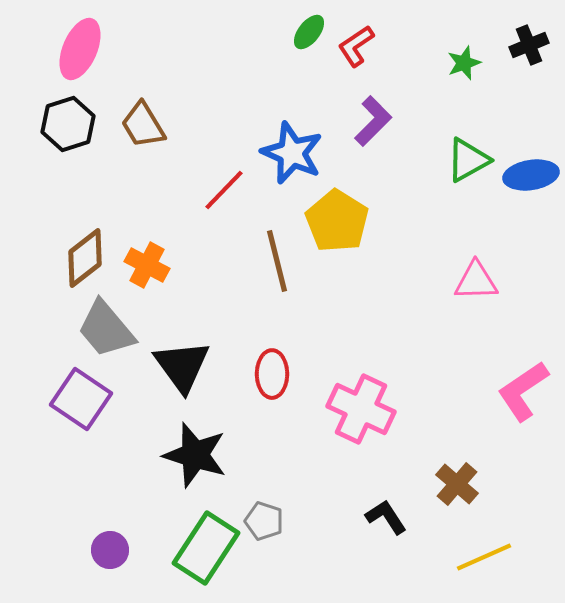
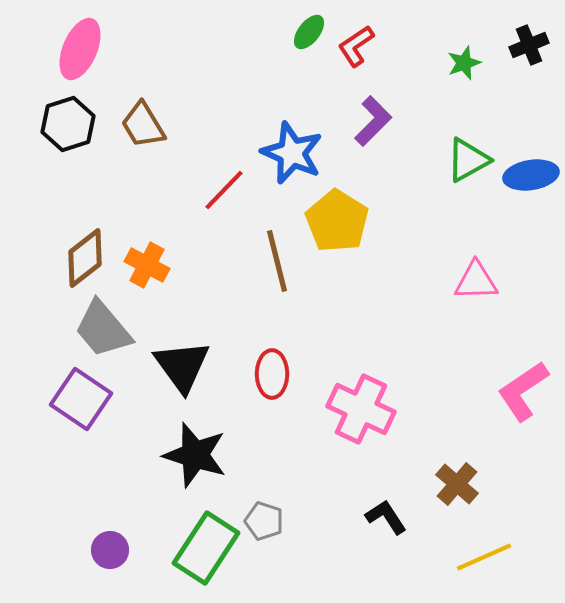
gray trapezoid: moved 3 px left
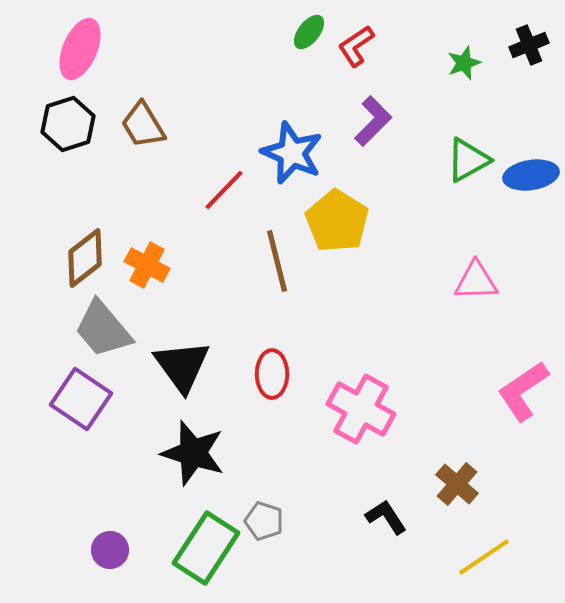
pink cross: rotated 4 degrees clockwise
black star: moved 2 px left, 2 px up
yellow line: rotated 10 degrees counterclockwise
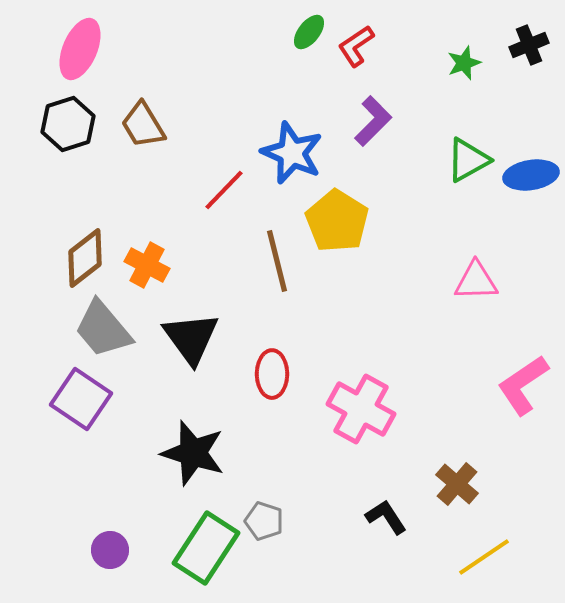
black triangle: moved 9 px right, 28 px up
pink L-shape: moved 6 px up
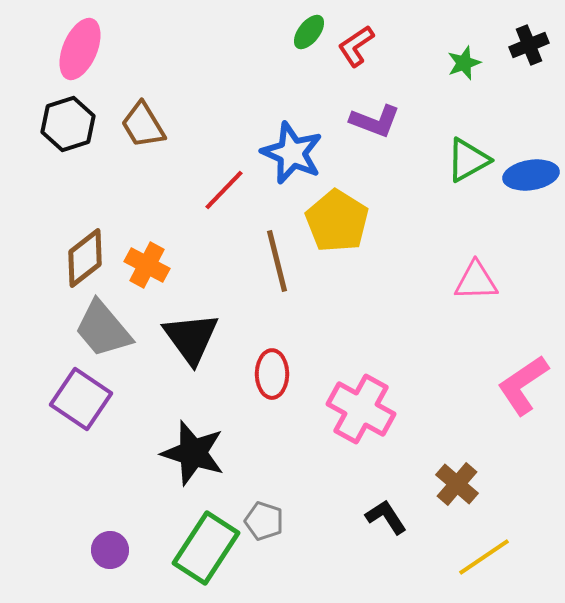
purple L-shape: moved 2 px right; rotated 66 degrees clockwise
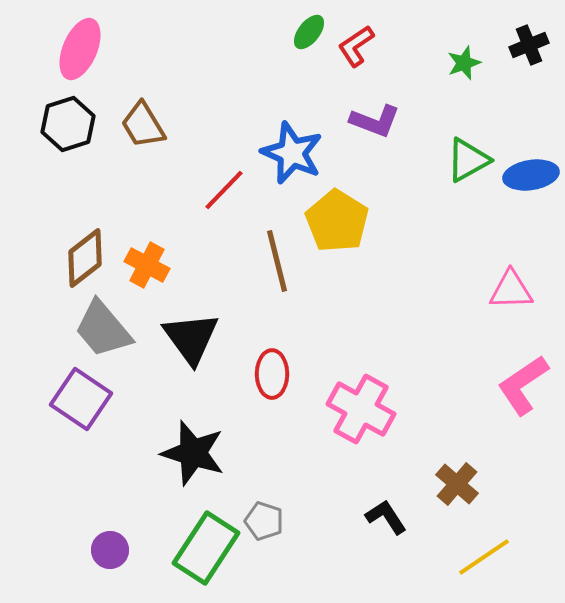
pink triangle: moved 35 px right, 9 px down
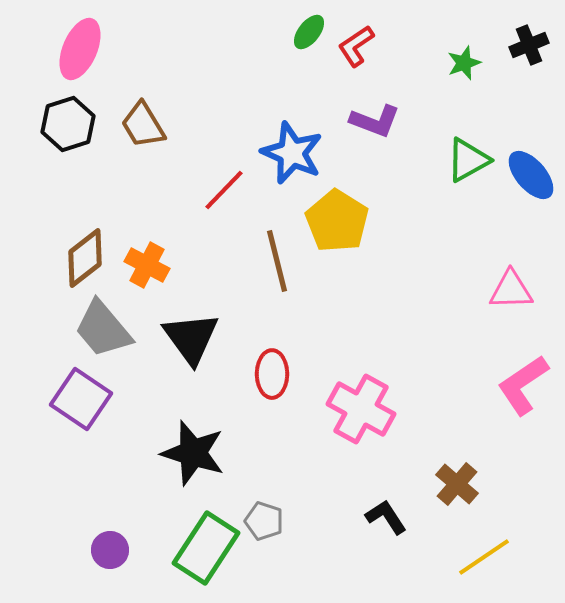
blue ellipse: rotated 58 degrees clockwise
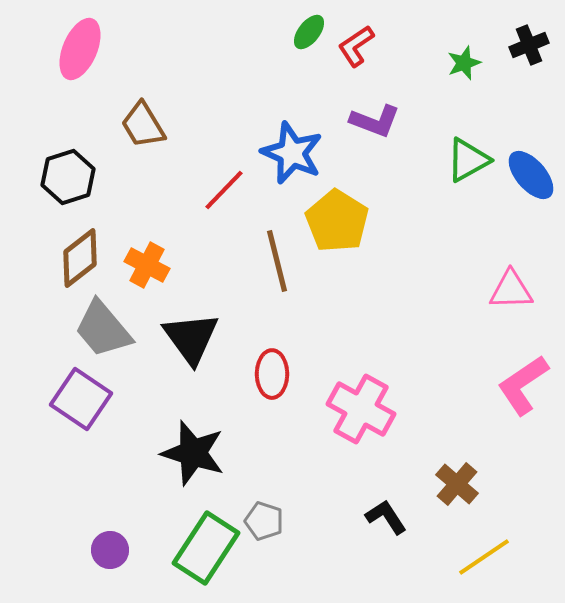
black hexagon: moved 53 px down
brown diamond: moved 5 px left
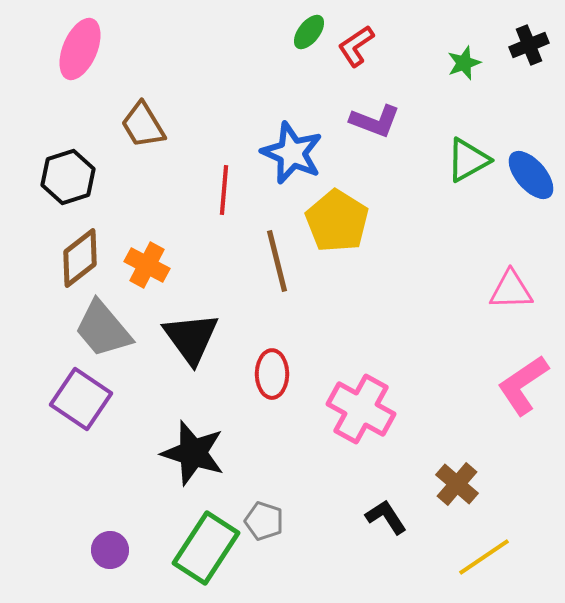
red line: rotated 39 degrees counterclockwise
